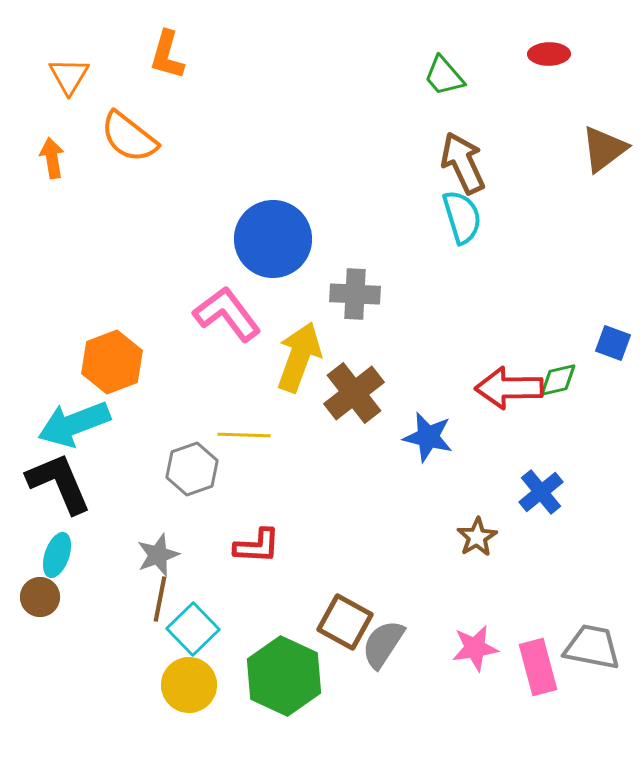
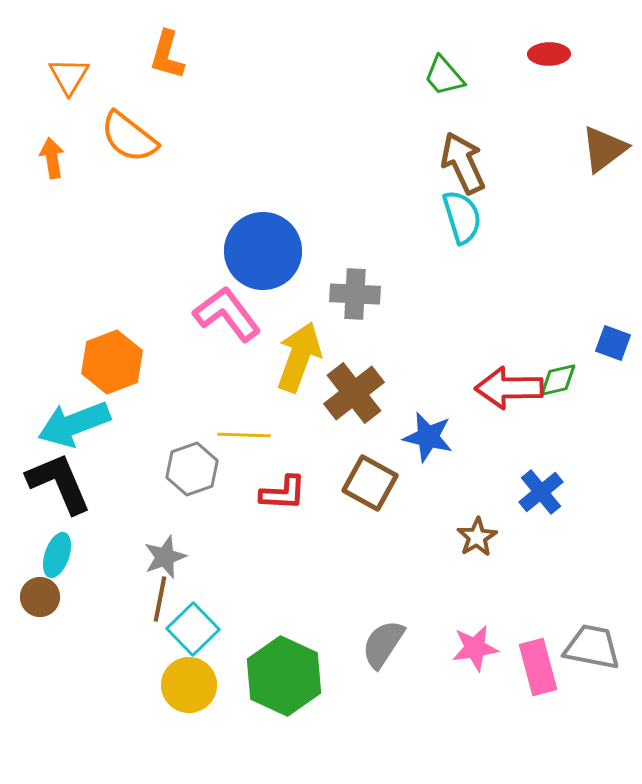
blue circle: moved 10 px left, 12 px down
red L-shape: moved 26 px right, 53 px up
gray star: moved 7 px right, 2 px down
brown square: moved 25 px right, 139 px up
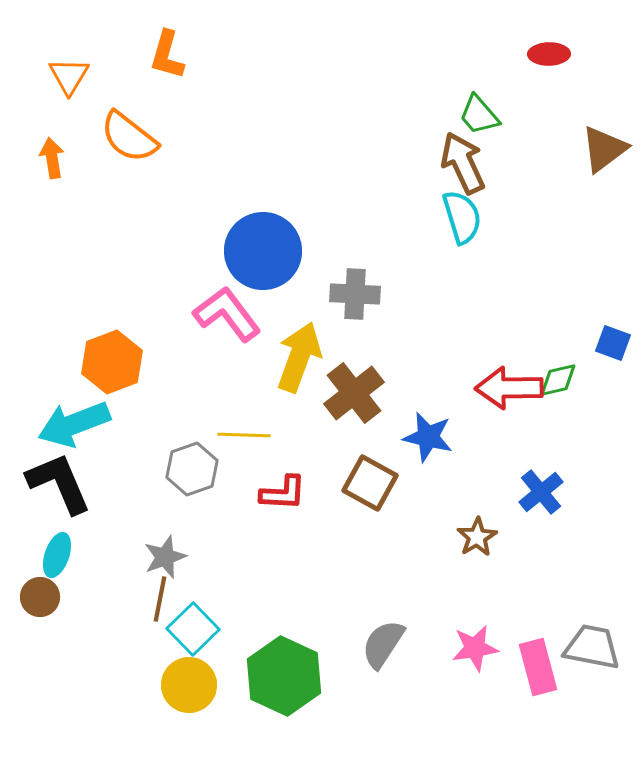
green trapezoid: moved 35 px right, 39 px down
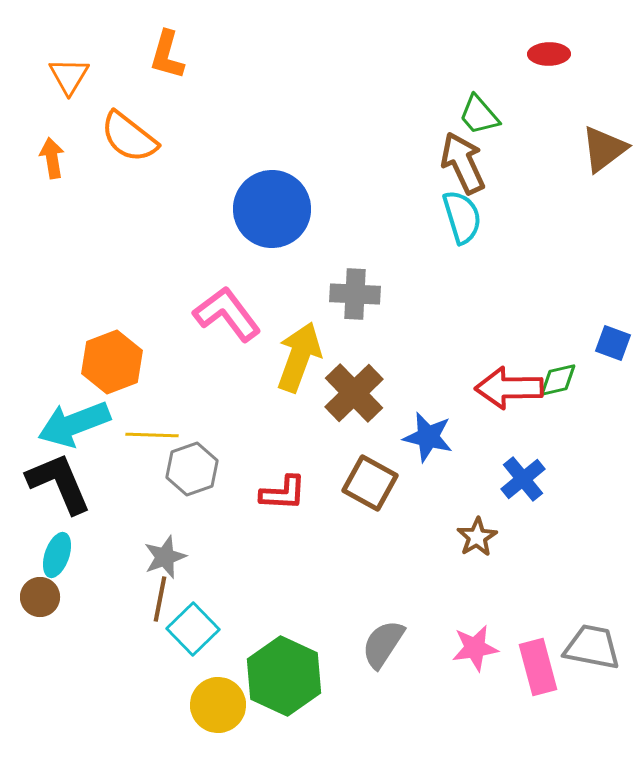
blue circle: moved 9 px right, 42 px up
brown cross: rotated 6 degrees counterclockwise
yellow line: moved 92 px left
blue cross: moved 18 px left, 13 px up
yellow circle: moved 29 px right, 20 px down
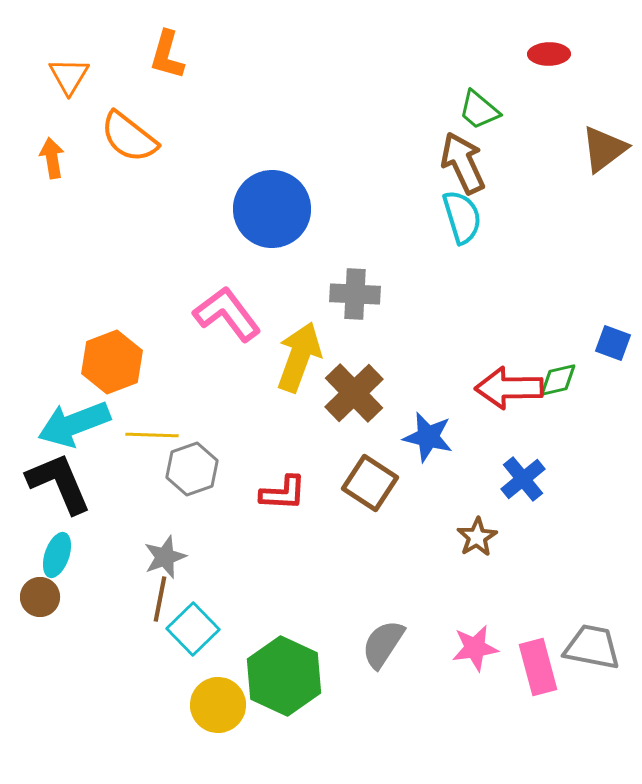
green trapezoid: moved 5 px up; rotated 9 degrees counterclockwise
brown square: rotated 4 degrees clockwise
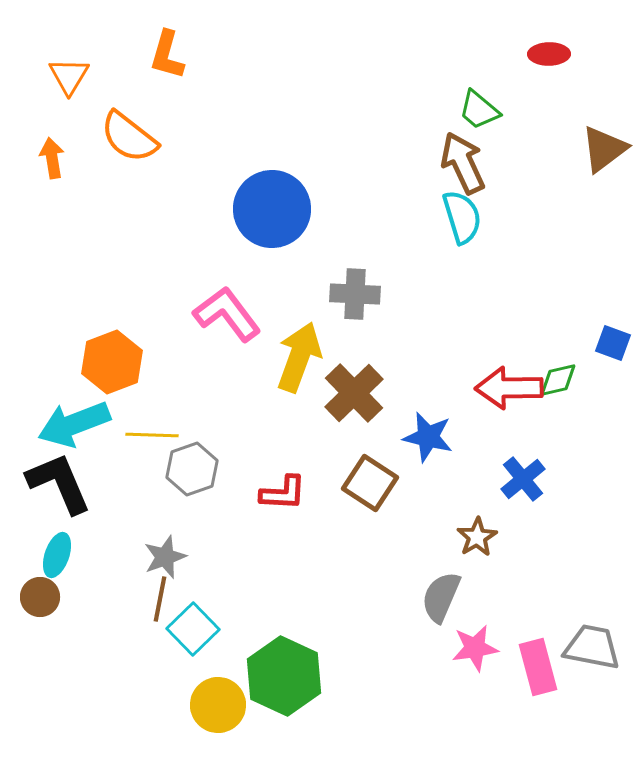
gray semicircle: moved 58 px right, 47 px up; rotated 10 degrees counterclockwise
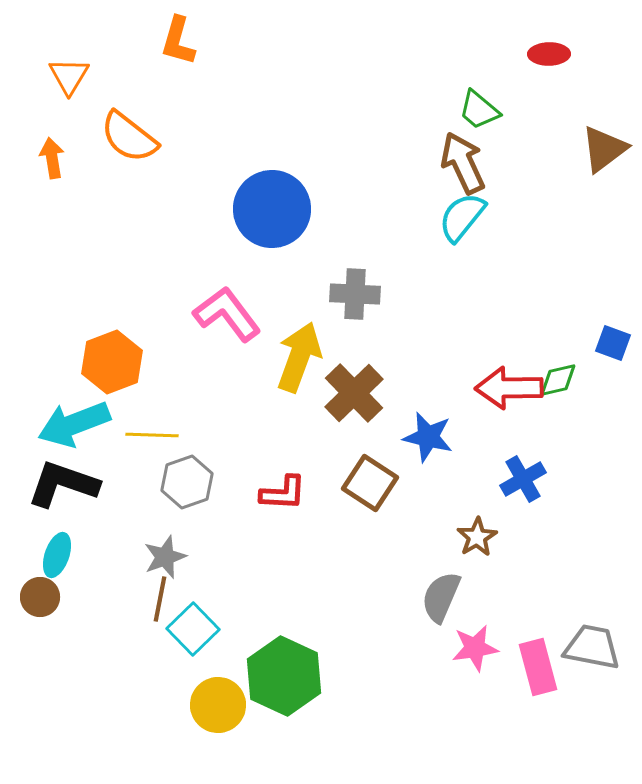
orange L-shape: moved 11 px right, 14 px up
cyan semicircle: rotated 124 degrees counterclockwise
gray hexagon: moved 5 px left, 13 px down
blue cross: rotated 9 degrees clockwise
black L-shape: moved 4 px right, 1 px down; rotated 48 degrees counterclockwise
